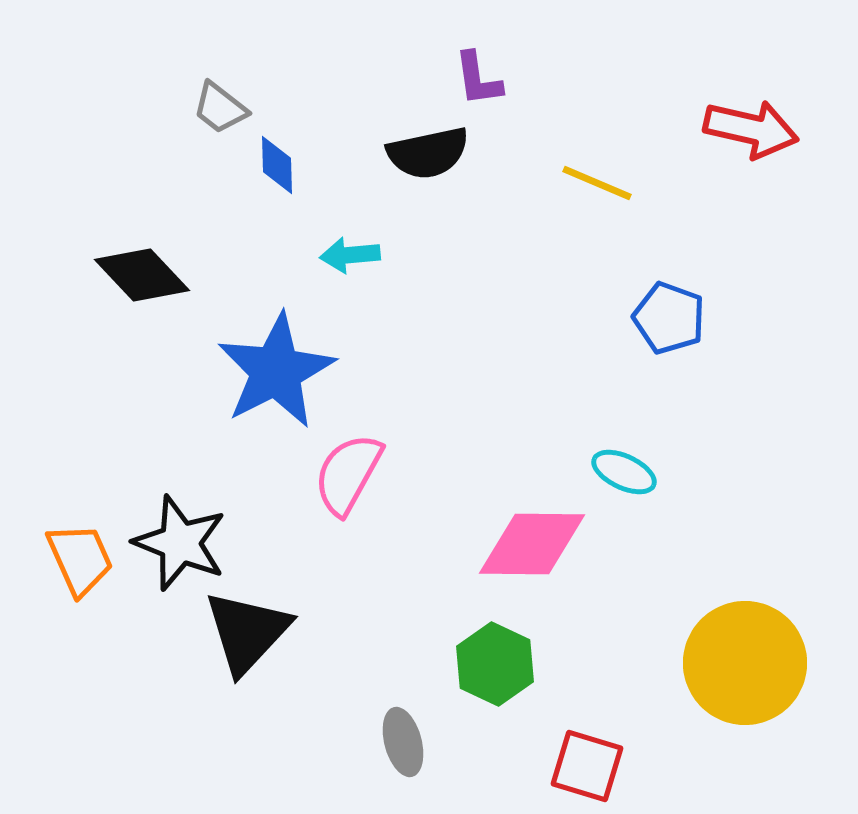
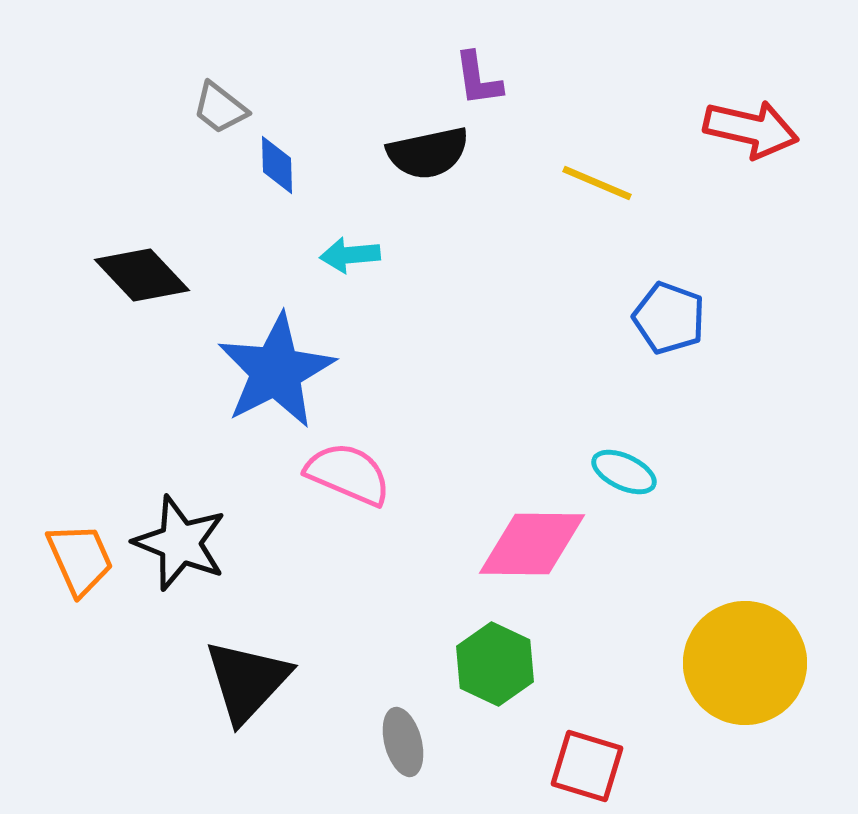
pink semicircle: rotated 84 degrees clockwise
black triangle: moved 49 px down
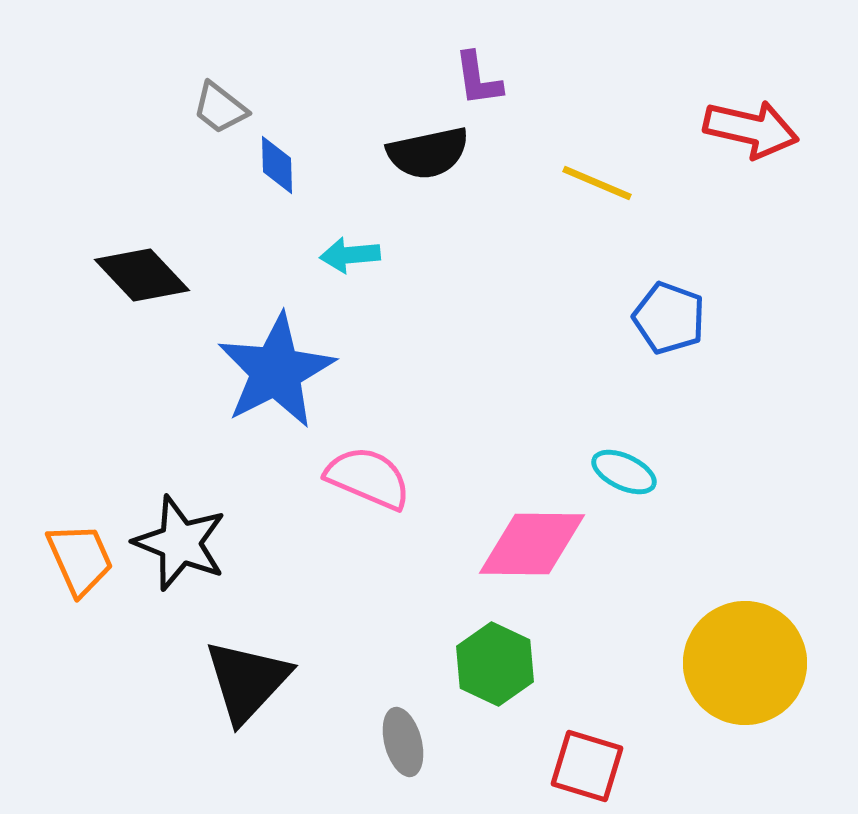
pink semicircle: moved 20 px right, 4 px down
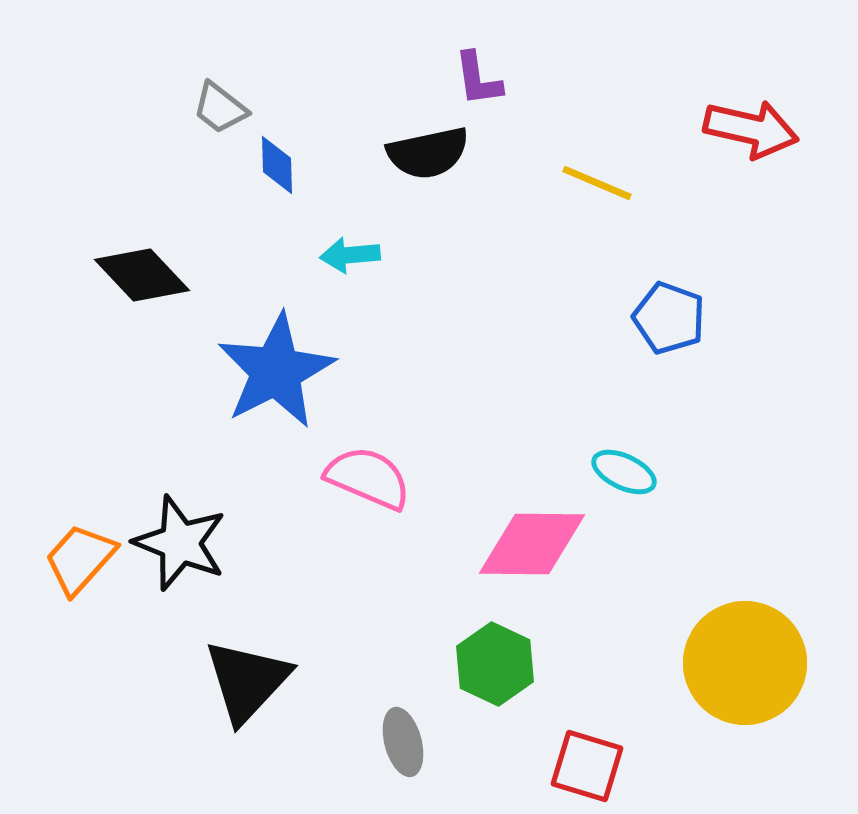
orange trapezoid: rotated 114 degrees counterclockwise
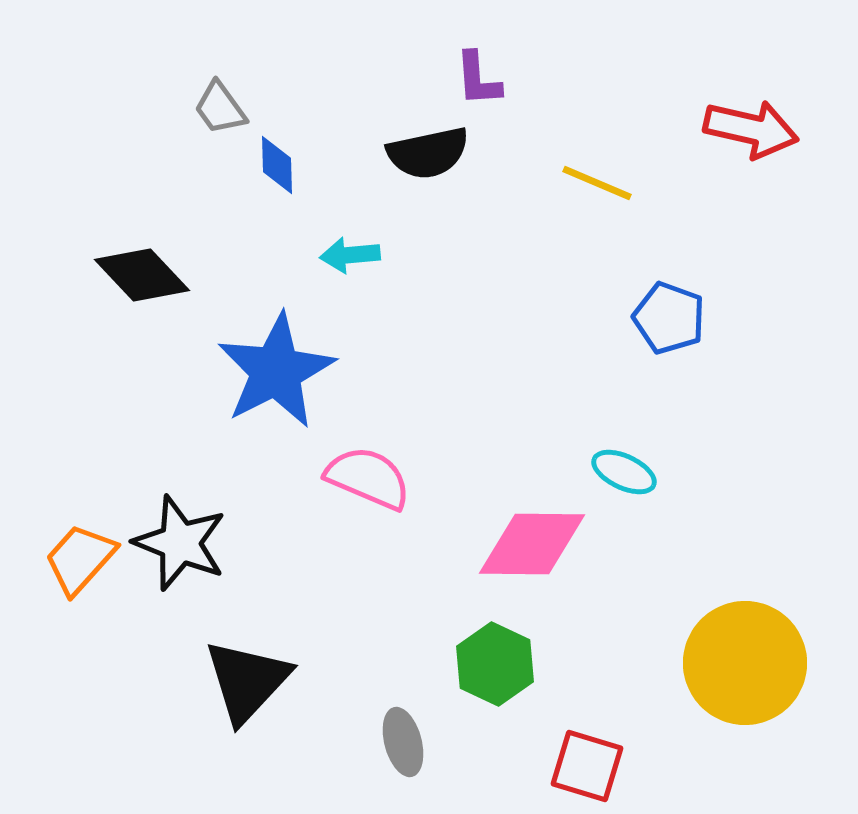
purple L-shape: rotated 4 degrees clockwise
gray trapezoid: rotated 16 degrees clockwise
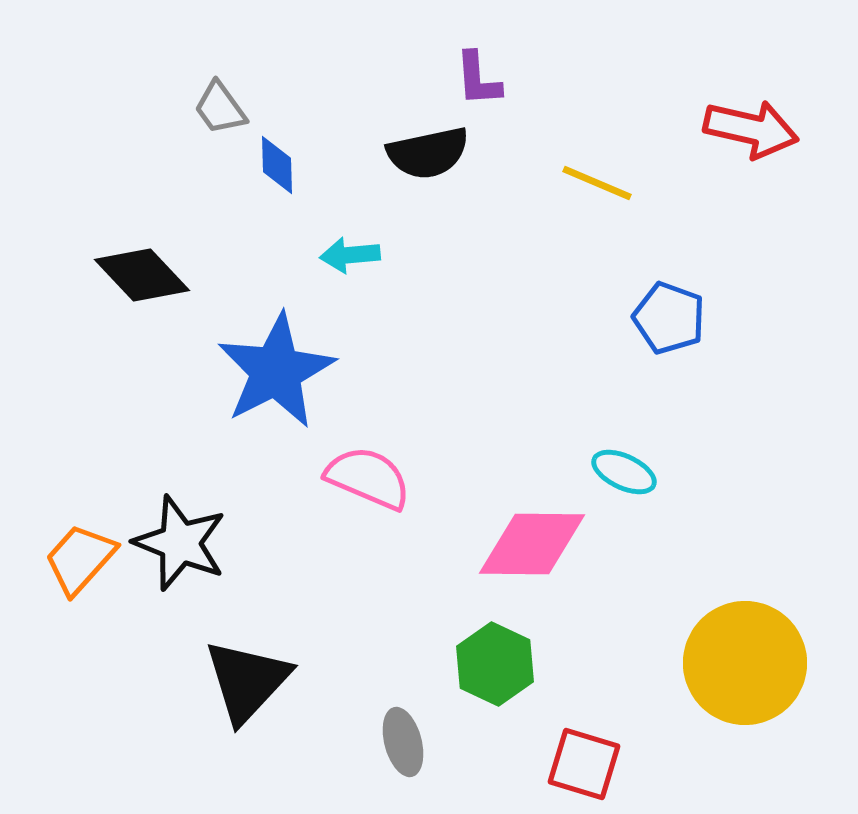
red square: moved 3 px left, 2 px up
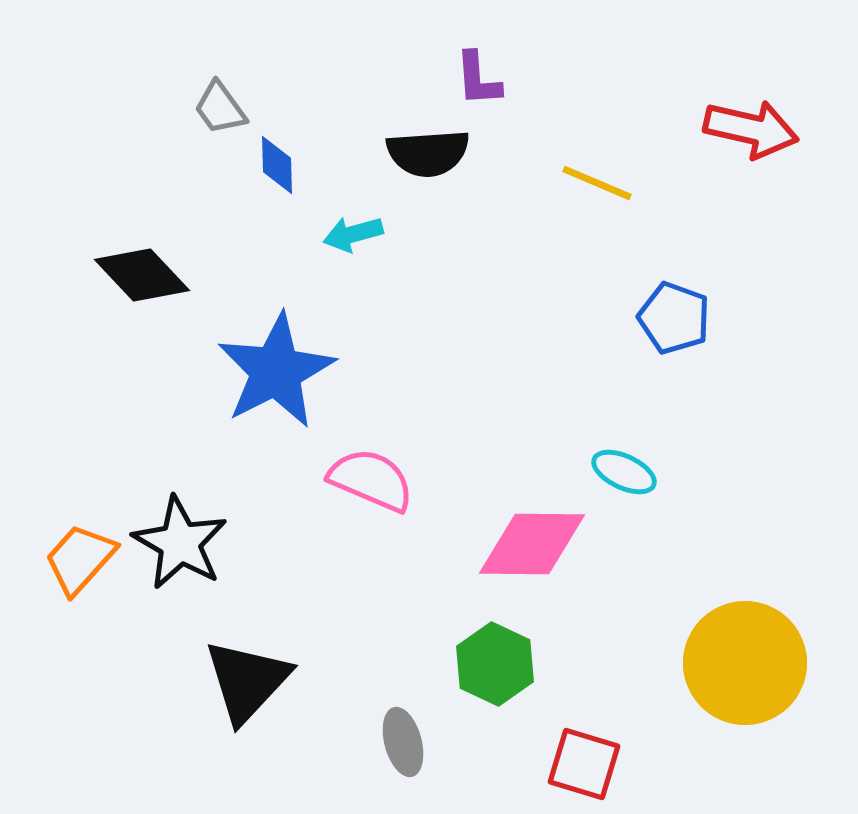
black semicircle: rotated 8 degrees clockwise
cyan arrow: moved 3 px right, 21 px up; rotated 10 degrees counterclockwise
blue pentagon: moved 5 px right
pink semicircle: moved 3 px right, 2 px down
black star: rotated 8 degrees clockwise
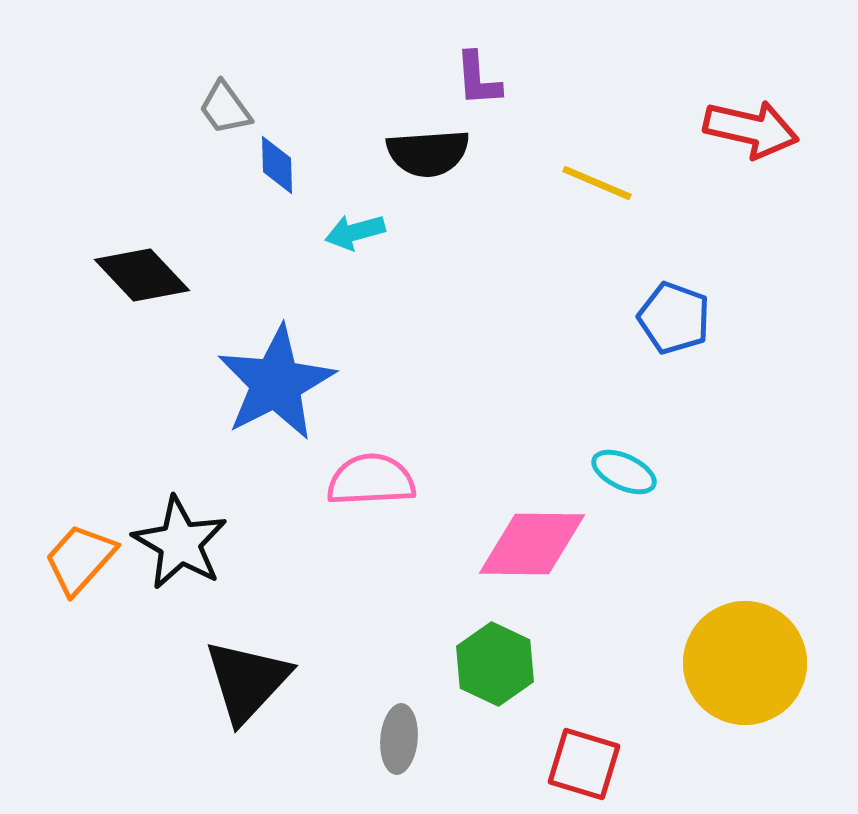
gray trapezoid: moved 5 px right
cyan arrow: moved 2 px right, 2 px up
blue star: moved 12 px down
pink semicircle: rotated 26 degrees counterclockwise
gray ellipse: moved 4 px left, 3 px up; rotated 20 degrees clockwise
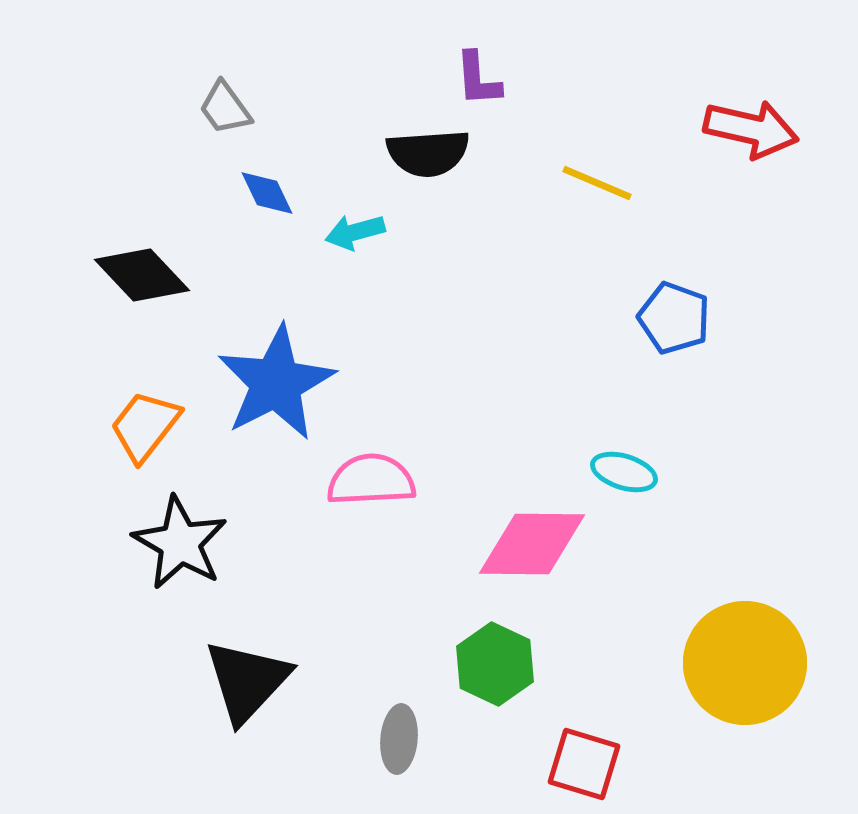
blue diamond: moved 10 px left, 28 px down; rotated 24 degrees counterclockwise
cyan ellipse: rotated 8 degrees counterclockwise
orange trapezoid: moved 65 px right, 133 px up; rotated 4 degrees counterclockwise
